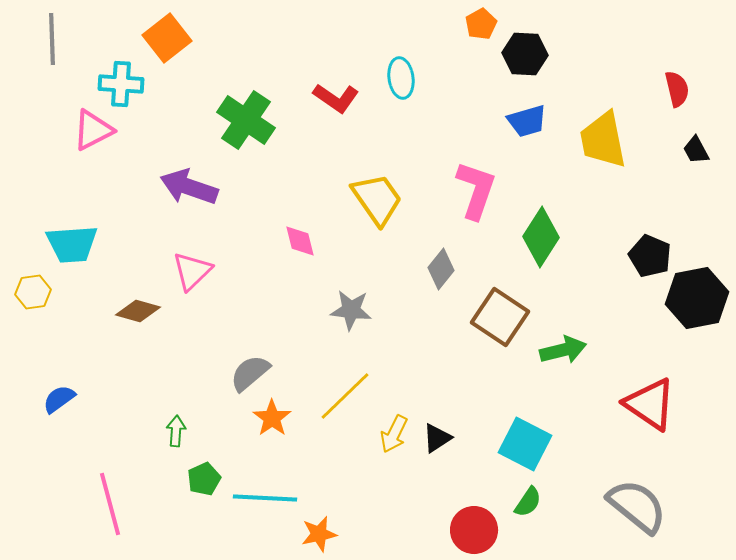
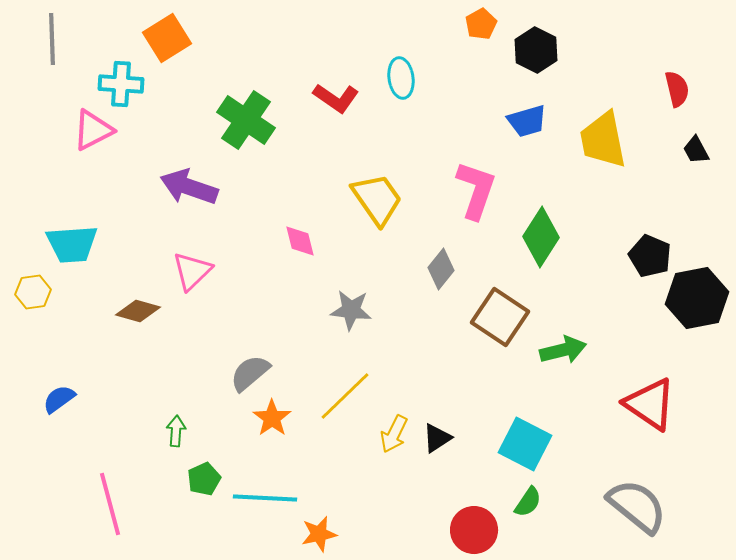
orange square at (167, 38): rotated 6 degrees clockwise
black hexagon at (525, 54): moved 11 px right, 4 px up; rotated 24 degrees clockwise
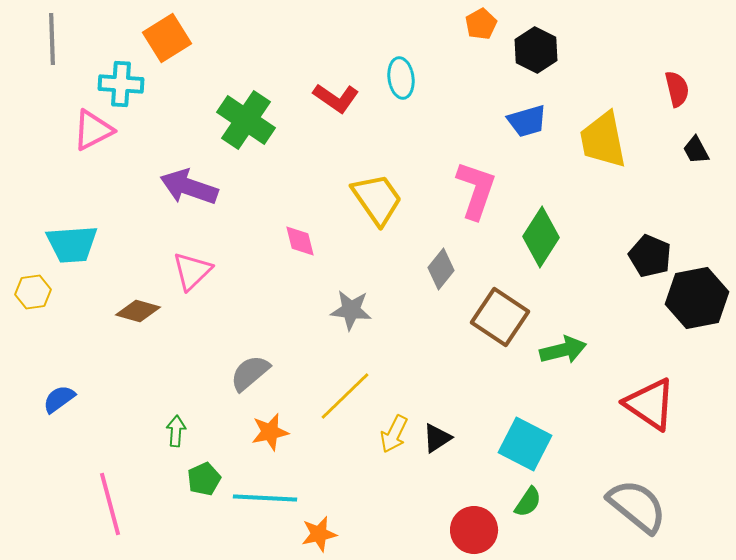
orange star at (272, 418): moved 2 px left, 14 px down; rotated 24 degrees clockwise
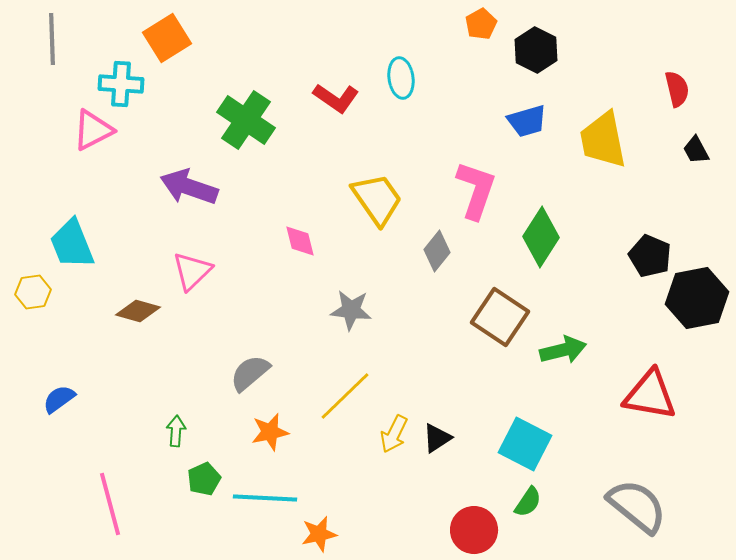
cyan trapezoid at (72, 244): rotated 72 degrees clockwise
gray diamond at (441, 269): moved 4 px left, 18 px up
red triangle at (650, 404): moved 9 px up; rotated 24 degrees counterclockwise
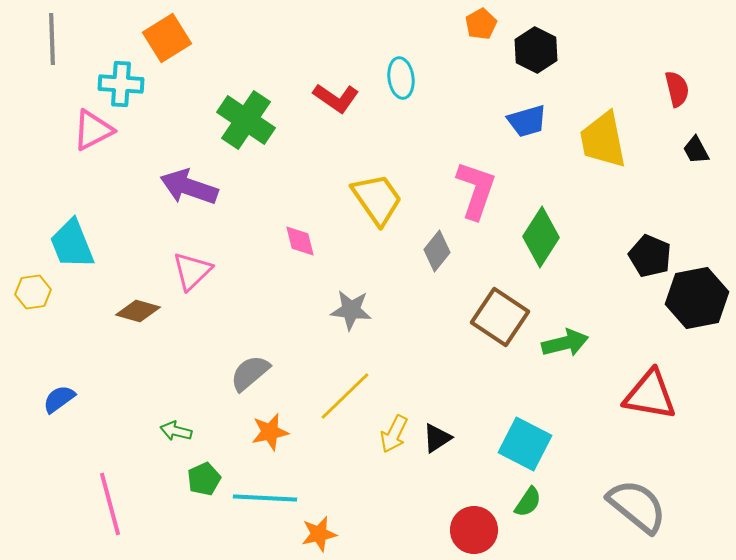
green arrow at (563, 350): moved 2 px right, 7 px up
green arrow at (176, 431): rotated 80 degrees counterclockwise
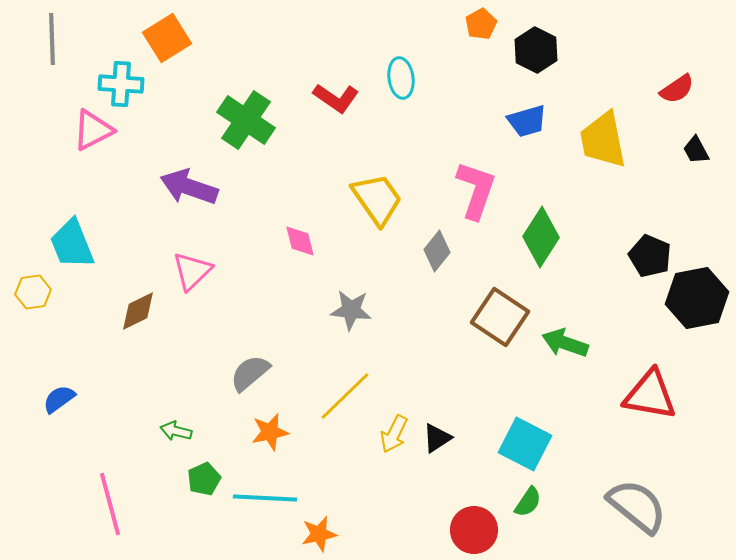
red semicircle at (677, 89): rotated 69 degrees clockwise
brown diamond at (138, 311): rotated 42 degrees counterclockwise
green arrow at (565, 343): rotated 147 degrees counterclockwise
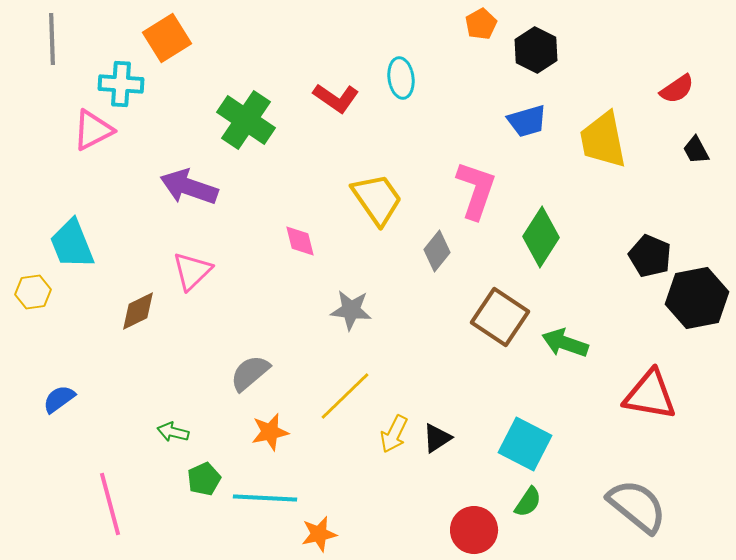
green arrow at (176, 431): moved 3 px left, 1 px down
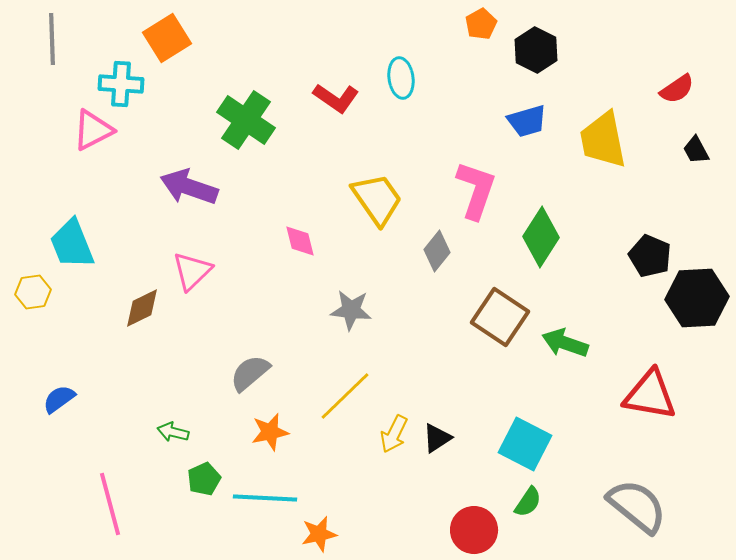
black hexagon at (697, 298): rotated 8 degrees clockwise
brown diamond at (138, 311): moved 4 px right, 3 px up
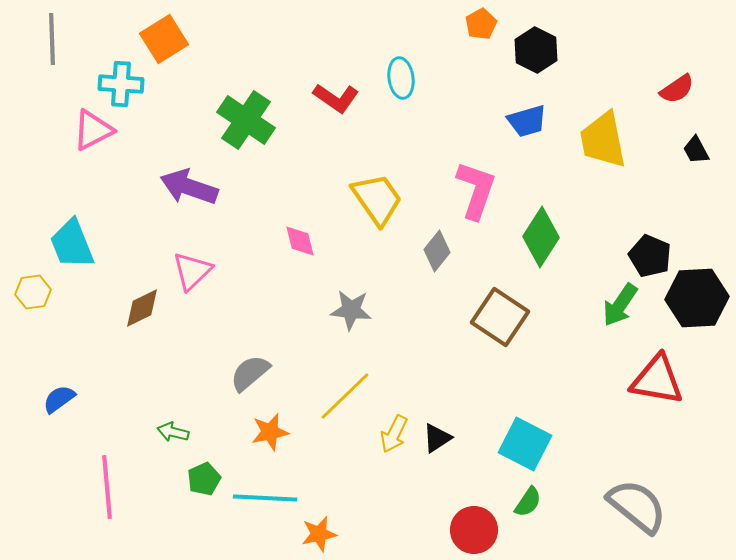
orange square at (167, 38): moved 3 px left, 1 px down
green arrow at (565, 343): moved 55 px right, 38 px up; rotated 75 degrees counterclockwise
red triangle at (650, 395): moved 7 px right, 15 px up
pink line at (110, 504): moved 3 px left, 17 px up; rotated 10 degrees clockwise
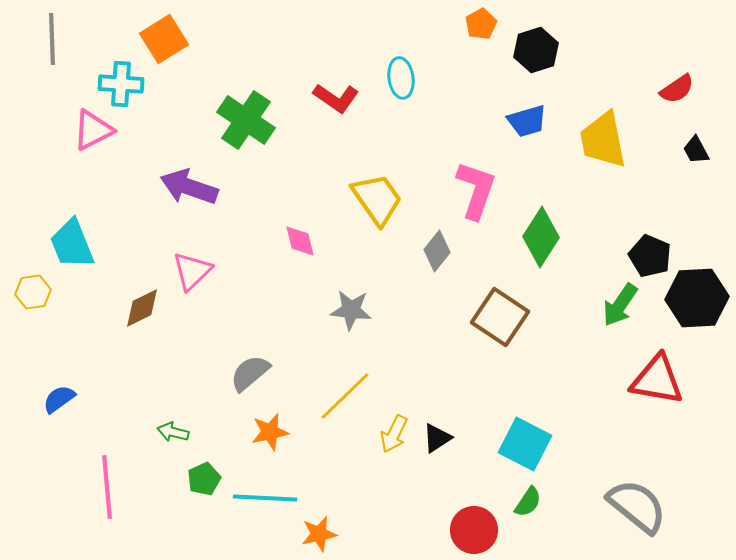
black hexagon at (536, 50): rotated 15 degrees clockwise
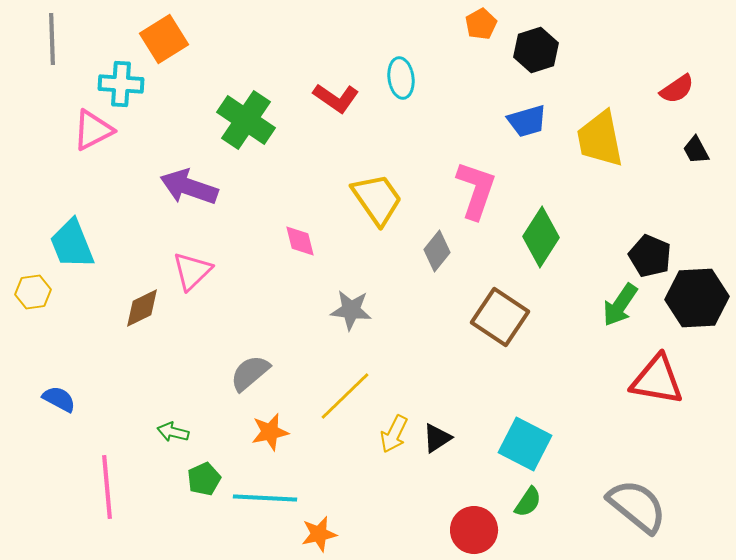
yellow trapezoid at (603, 140): moved 3 px left, 1 px up
blue semicircle at (59, 399): rotated 64 degrees clockwise
